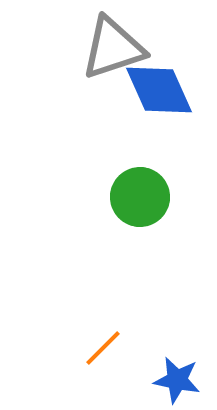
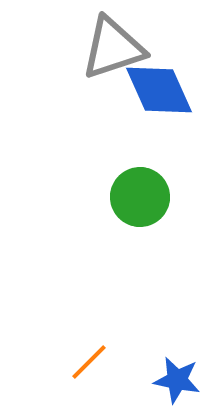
orange line: moved 14 px left, 14 px down
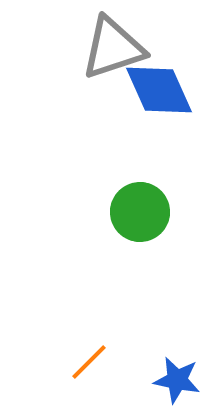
green circle: moved 15 px down
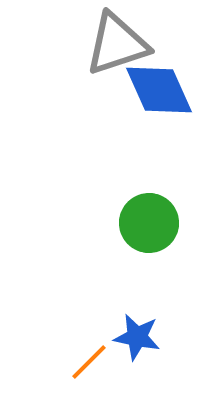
gray triangle: moved 4 px right, 4 px up
green circle: moved 9 px right, 11 px down
blue star: moved 40 px left, 43 px up
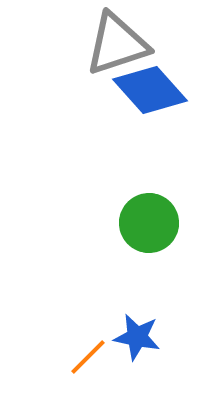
blue diamond: moved 9 px left; rotated 18 degrees counterclockwise
orange line: moved 1 px left, 5 px up
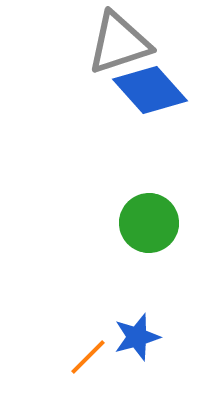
gray triangle: moved 2 px right, 1 px up
blue star: rotated 27 degrees counterclockwise
